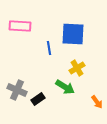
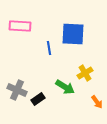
yellow cross: moved 8 px right, 5 px down
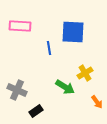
blue square: moved 2 px up
black rectangle: moved 2 px left, 12 px down
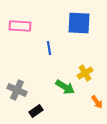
blue square: moved 6 px right, 9 px up
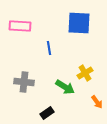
gray cross: moved 7 px right, 8 px up; rotated 18 degrees counterclockwise
black rectangle: moved 11 px right, 2 px down
